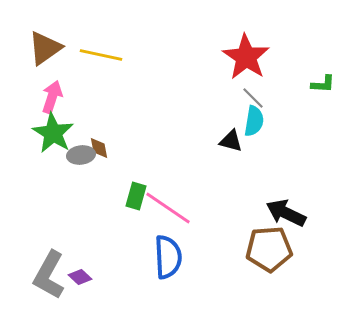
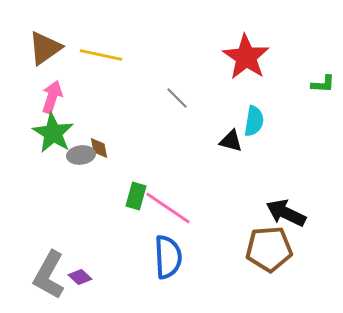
gray line: moved 76 px left
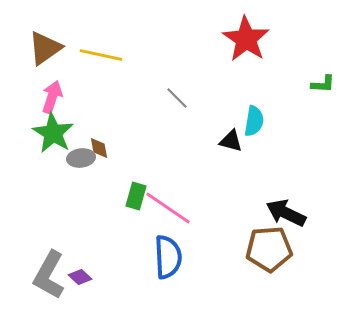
red star: moved 18 px up
gray ellipse: moved 3 px down
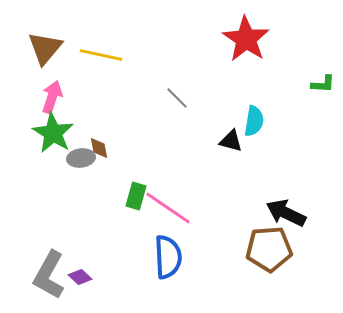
brown triangle: rotated 15 degrees counterclockwise
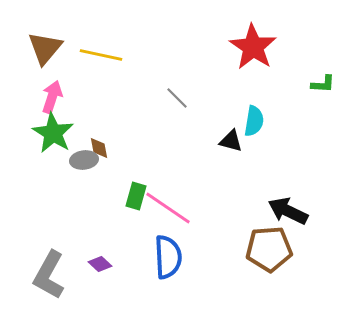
red star: moved 7 px right, 8 px down
gray ellipse: moved 3 px right, 2 px down
black arrow: moved 2 px right, 2 px up
purple diamond: moved 20 px right, 13 px up
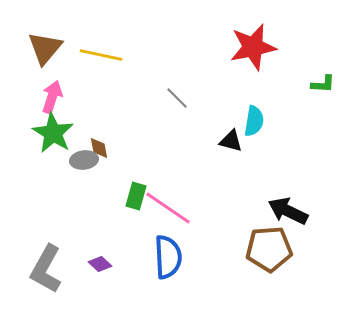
red star: rotated 27 degrees clockwise
gray L-shape: moved 3 px left, 6 px up
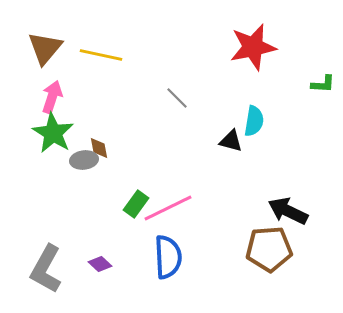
green rectangle: moved 8 px down; rotated 20 degrees clockwise
pink line: rotated 60 degrees counterclockwise
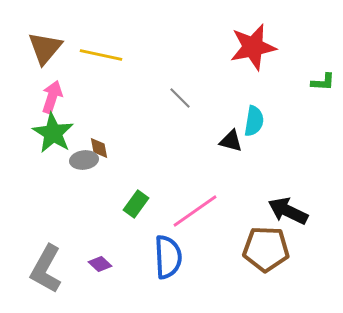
green L-shape: moved 2 px up
gray line: moved 3 px right
pink line: moved 27 px right, 3 px down; rotated 9 degrees counterclockwise
brown pentagon: moved 3 px left; rotated 6 degrees clockwise
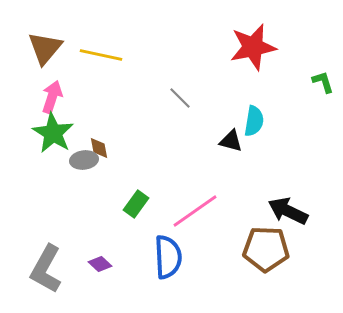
green L-shape: rotated 110 degrees counterclockwise
